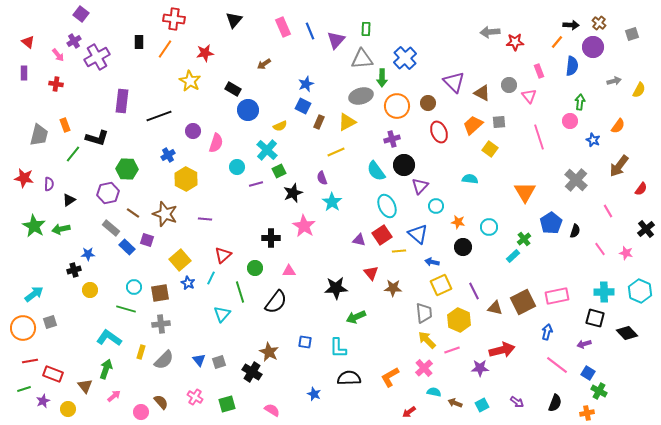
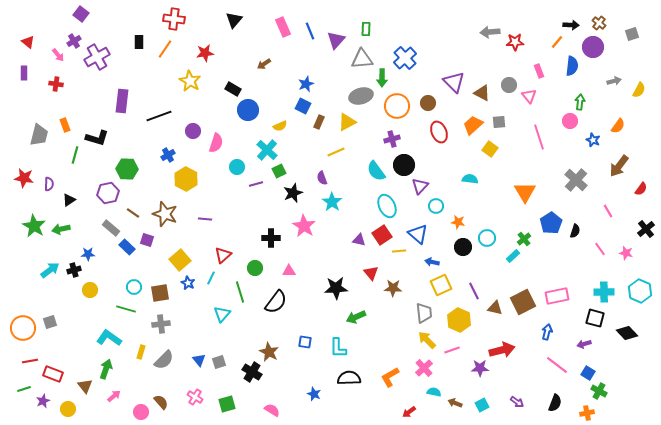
green line at (73, 154): moved 2 px right, 1 px down; rotated 24 degrees counterclockwise
cyan circle at (489, 227): moved 2 px left, 11 px down
cyan arrow at (34, 294): moved 16 px right, 24 px up
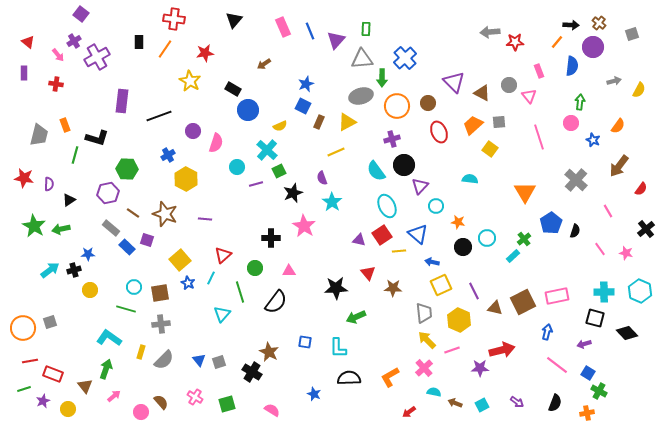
pink circle at (570, 121): moved 1 px right, 2 px down
red triangle at (371, 273): moved 3 px left
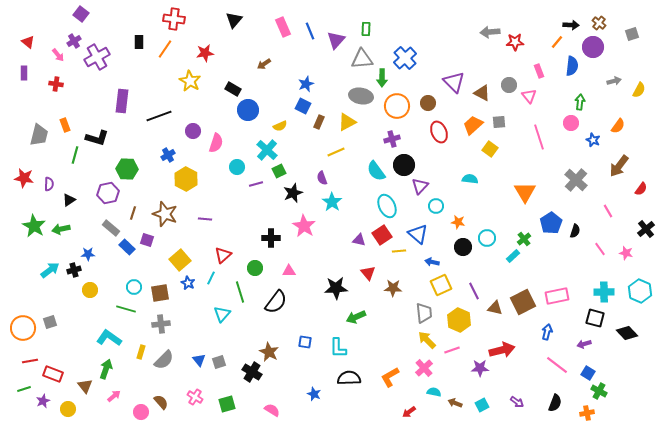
gray ellipse at (361, 96): rotated 25 degrees clockwise
brown line at (133, 213): rotated 72 degrees clockwise
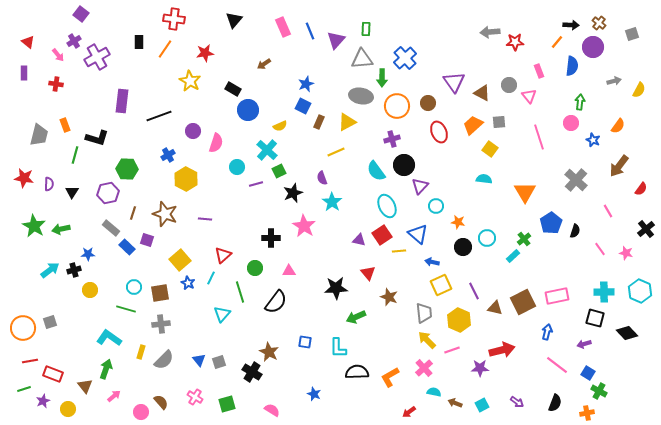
purple triangle at (454, 82): rotated 10 degrees clockwise
cyan semicircle at (470, 179): moved 14 px right
black triangle at (69, 200): moved 3 px right, 8 px up; rotated 24 degrees counterclockwise
brown star at (393, 288): moved 4 px left, 9 px down; rotated 18 degrees clockwise
black semicircle at (349, 378): moved 8 px right, 6 px up
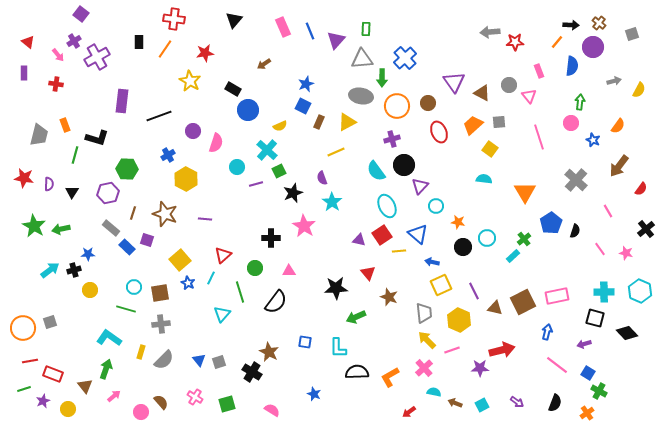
orange cross at (587, 413): rotated 24 degrees counterclockwise
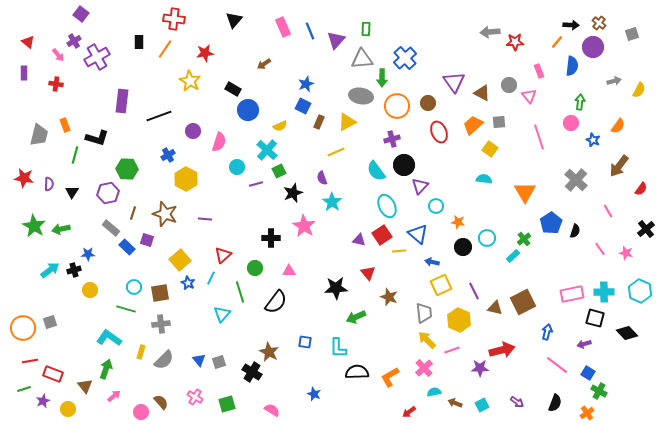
pink semicircle at (216, 143): moved 3 px right, 1 px up
pink rectangle at (557, 296): moved 15 px right, 2 px up
cyan semicircle at (434, 392): rotated 24 degrees counterclockwise
